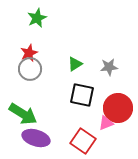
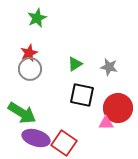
gray star: rotated 18 degrees clockwise
green arrow: moved 1 px left, 1 px up
pink triangle: rotated 21 degrees clockwise
red square: moved 19 px left, 2 px down
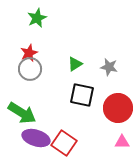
pink triangle: moved 16 px right, 19 px down
